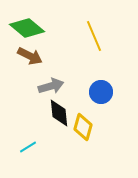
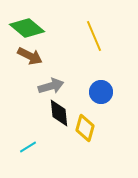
yellow diamond: moved 2 px right, 1 px down
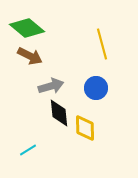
yellow line: moved 8 px right, 8 px down; rotated 8 degrees clockwise
blue circle: moved 5 px left, 4 px up
yellow diamond: rotated 16 degrees counterclockwise
cyan line: moved 3 px down
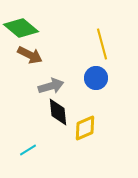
green diamond: moved 6 px left
brown arrow: moved 1 px up
blue circle: moved 10 px up
black diamond: moved 1 px left, 1 px up
yellow diamond: rotated 68 degrees clockwise
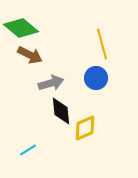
gray arrow: moved 3 px up
black diamond: moved 3 px right, 1 px up
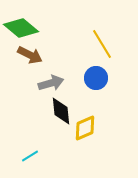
yellow line: rotated 16 degrees counterclockwise
cyan line: moved 2 px right, 6 px down
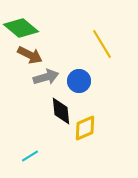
blue circle: moved 17 px left, 3 px down
gray arrow: moved 5 px left, 6 px up
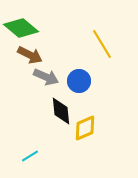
gray arrow: rotated 40 degrees clockwise
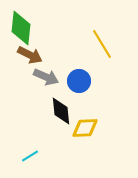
green diamond: rotated 56 degrees clockwise
yellow diamond: rotated 20 degrees clockwise
